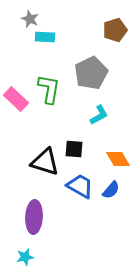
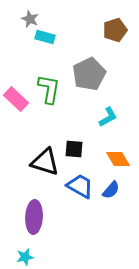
cyan rectangle: rotated 12 degrees clockwise
gray pentagon: moved 2 px left, 1 px down
cyan L-shape: moved 9 px right, 2 px down
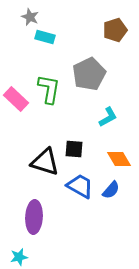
gray star: moved 2 px up
orange diamond: moved 1 px right
cyan star: moved 6 px left
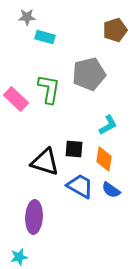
gray star: moved 3 px left; rotated 24 degrees counterclockwise
gray pentagon: rotated 12 degrees clockwise
cyan L-shape: moved 8 px down
orange diamond: moved 15 px left; rotated 40 degrees clockwise
blue semicircle: rotated 84 degrees clockwise
